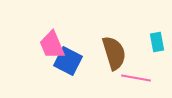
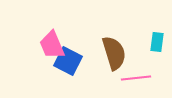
cyan rectangle: rotated 18 degrees clockwise
pink line: rotated 16 degrees counterclockwise
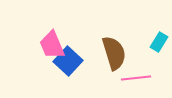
cyan rectangle: moved 2 px right; rotated 24 degrees clockwise
blue square: rotated 16 degrees clockwise
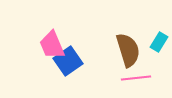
brown semicircle: moved 14 px right, 3 px up
blue square: rotated 12 degrees clockwise
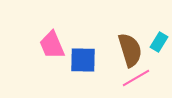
brown semicircle: moved 2 px right
blue square: moved 15 px right, 1 px up; rotated 36 degrees clockwise
pink line: rotated 24 degrees counterclockwise
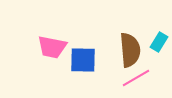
pink trapezoid: moved 2 px down; rotated 56 degrees counterclockwise
brown semicircle: rotated 12 degrees clockwise
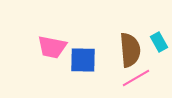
cyan rectangle: rotated 60 degrees counterclockwise
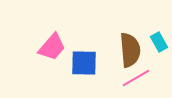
pink trapezoid: rotated 60 degrees counterclockwise
blue square: moved 1 px right, 3 px down
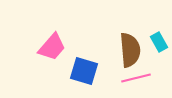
blue square: moved 8 px down; rotated 16 degrees clockwise
pink line: rotated 16 degrees clockwise
